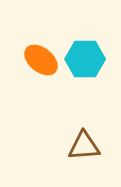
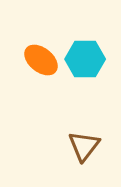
brown triangle: rotated 48 degrees counterclockwise
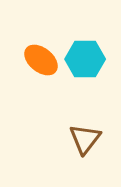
brown triangle: moved 1 px right, 7 px up
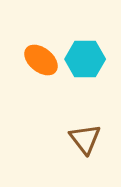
brown triangle: rotated 16 degrees counterclockwise
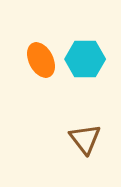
orange ellipse: rotated 24 degrees clockwise
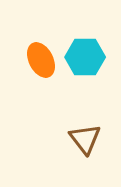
cyan hexagon: moved 2 px up
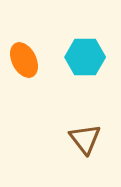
orange ellipse: moved 17 px left
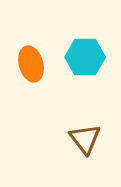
orange ellipse: moved 7 px right, 4 px down; rotated 12 degrees clockwise
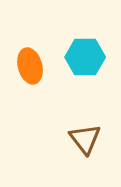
orange ellipse: moved 1 px left, 2 px down
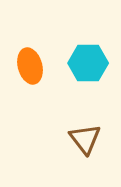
cyan hexagon: moved 3 px right, 6 px down
